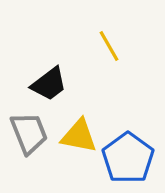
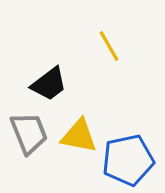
blue pentagon: moved 2 px down; rotated 24 degrees clockwise
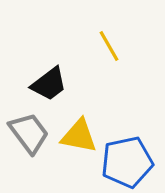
gray trapezoid: rotated 15 degrees counterclockwise
blue pentagon: moved 1 px left, 2 px down
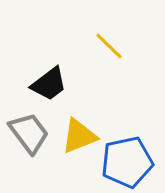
yellow line: rotated 16 degrees counterclockwise
yellow triangle: rotated 33 degrees counterclockwise
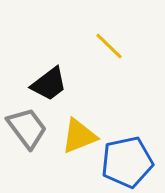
gray trapezoid: moved 2 px left, 5 px up
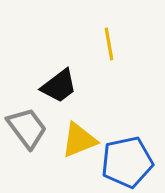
yellow line: moved 2 px up; rotated 36 degrees clockwise
black trapezoid: moved 10 px right, 2 px down
yellow triangle: moved 4 px down
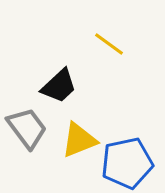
yellow line: rotated 44 degrees counterclockwise
black trapezoid: rotated 6 degrees counterclockwise
blue pentagon: moved 1 px down
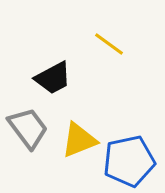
black trapezoid: moved 6 px left, 8 px up; rotated 15 degrees clockwise
gray trapezoid: moved 1 px right
blue pentagon: moved 2 px right, 2 px up
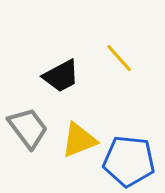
yellow line: moved 10 px right, 14 px down; rotated 12 degrees clockwise
black trapezoid: moved 8 px right, 2 px up
blue pentagon: rotated 18 degrees clockwise
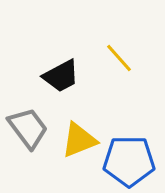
blue pentagon: rotated 6 degrees counterclockwise
